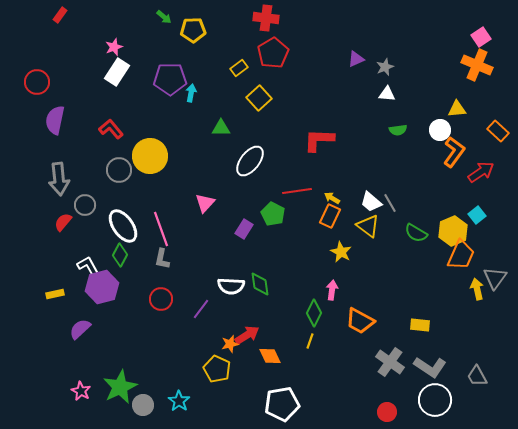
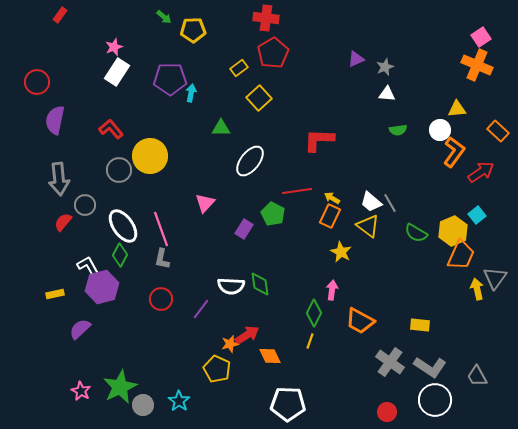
white pentagon at (282, 404): moved 6 px right; rotated 12 degrees clockwise
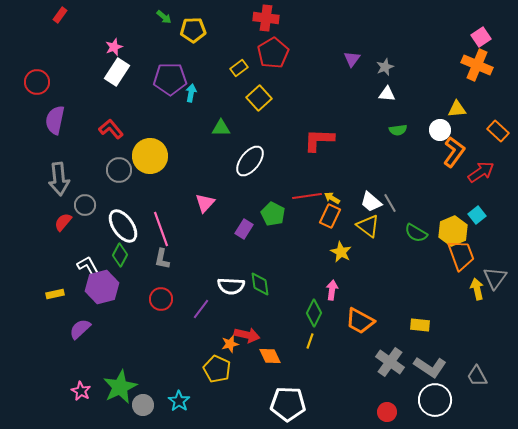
purple triangle at (356, 59): moved 4 px left; rotated 30 degrees counterclockwise
red line at (297, 191): moved 10 px right, 5 px down
orange trapezoid at (461, 255): rotated 44 degrees counterclockwise
red arrow at (247, 335): rotated 45 degrees clockwise
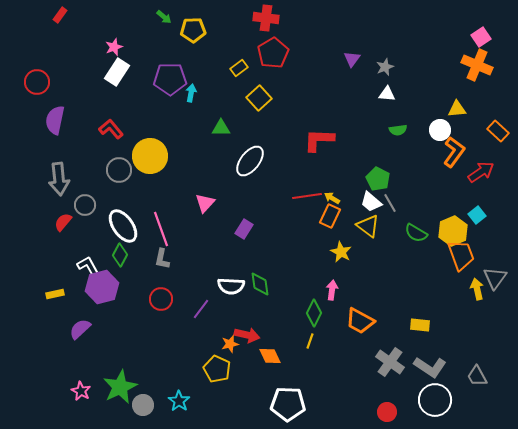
green pentagon at (273, 214): moved 105 px right, 35 px up
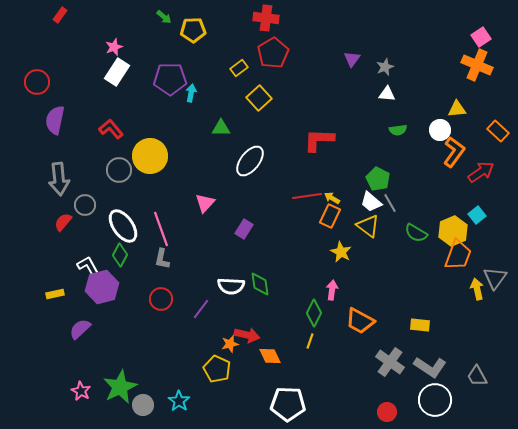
orange trapezoid at (461, 255): moved 3 px left; rotated 40 degrees clockwise
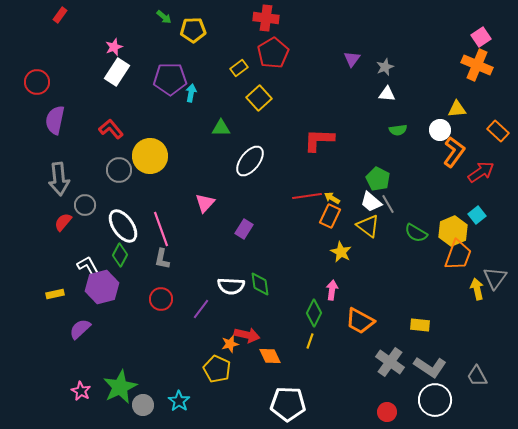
gray line at (390, 203): moved 2 px left, 1 px down
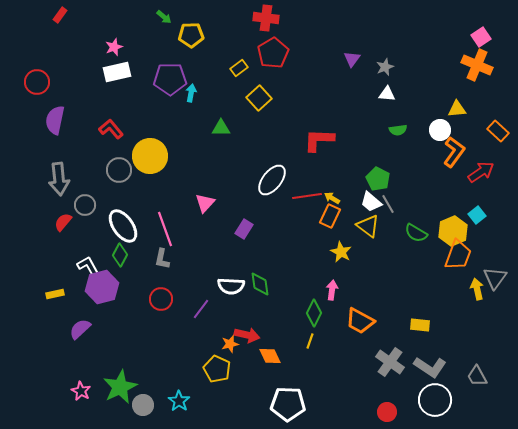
yellow pentagon at (193, 30): moved 2 px left, 5 px down
white rectangle at (117, 72): rotated 44 degrees clockwise
white ellipse at (250, 161): moved 22 px right, 19 px down
pink line at (161, 229): moved 4 px right
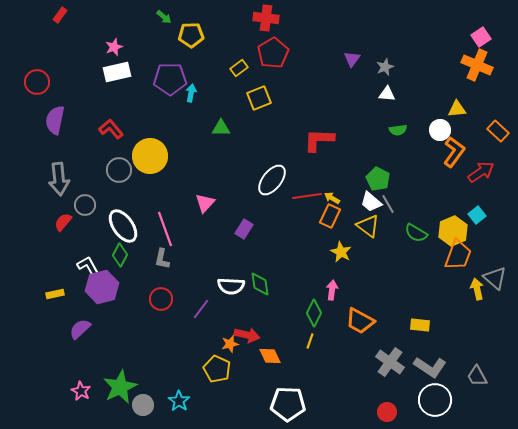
yellow square at (259, 98): rotated 20 degrees clockwise
gray triangle at (495, 278): rotated 25 degrees counterclockwise
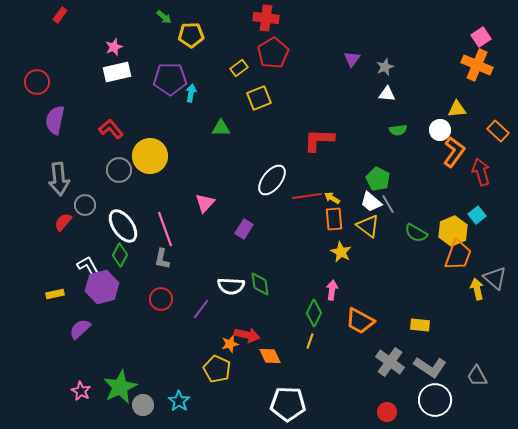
red arrow at (481, 172): rotated 72 degrees counterclockwise
orange rectangle at (330, 216): moved 4 px right, 3 px down; rotated 30 degrees counterclockwise
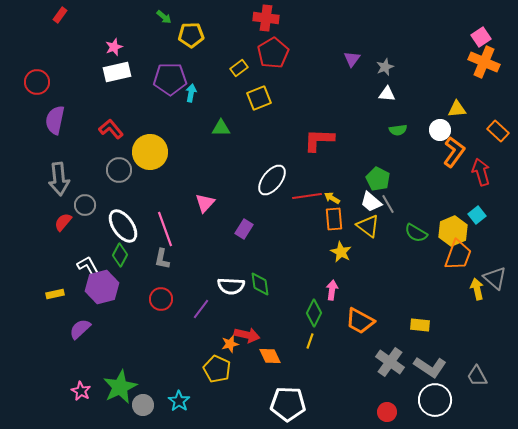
orange cross at (477, 65): moved 7 px right, 3 px up
yellow circle at (150, 156): moved 4 px up
